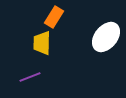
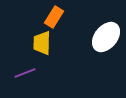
purple line: moved 5 px left, 4 px up
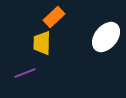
orange rectangle: rotated 15 degrees clockwise
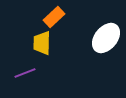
white ellipse: moved 1 px down
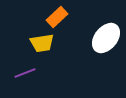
orange rectangle: moved 3 px right
yellow trapezoid: rotated 100 degrees counterclockwise
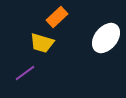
yellow trapezoid: rotated 25 degrees clockwise
purple line: rotated 15 degrees counterclockwise
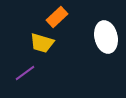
white ellipse: moved 1 px up; rotated 52 degrees counterclockwise
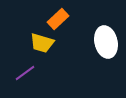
orange rectangle: moved 1 px right, 2 px down
white ellipse: moved 5 px down
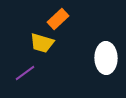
white ellipse: moved 16 px down; rotated 12 degrees clockwise
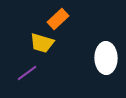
purple line: moved 2 px right
